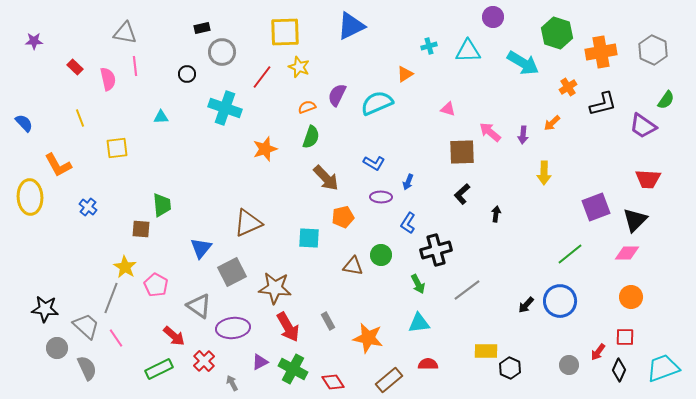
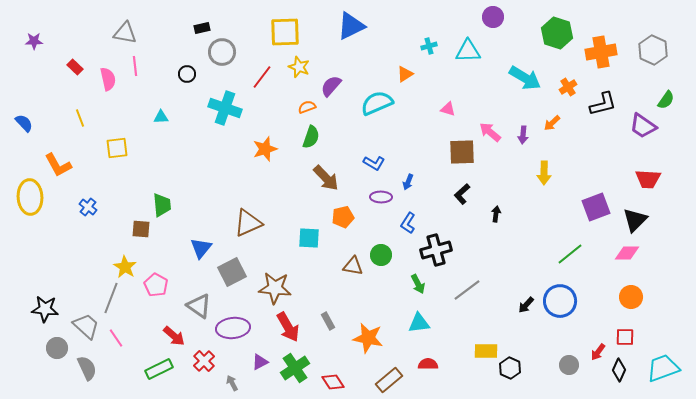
cyan arrow at (523, 63): moved 2 px right, 15 px down
purple semicircle at (337, 95): moved 6 px left, 9 px up; rotated 15 degrees clockwise
green cross at (293, 369): moved 2 px right, 1 px up; rotated 28 degrees clockwise
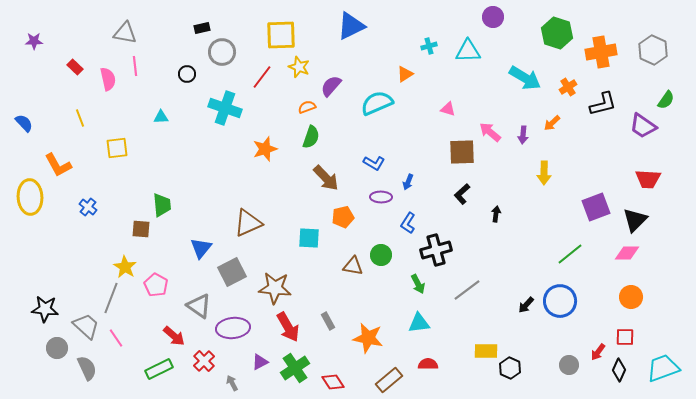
yellow square at (285, 32): moved 4 px left, 3 px down
